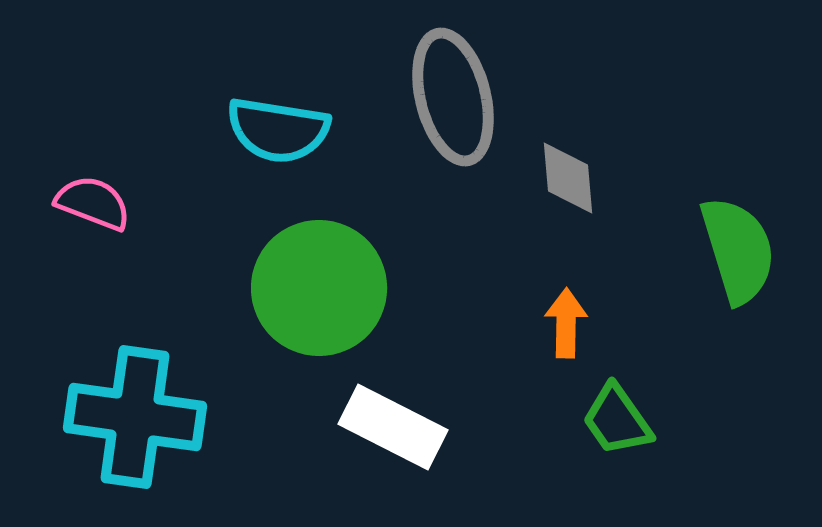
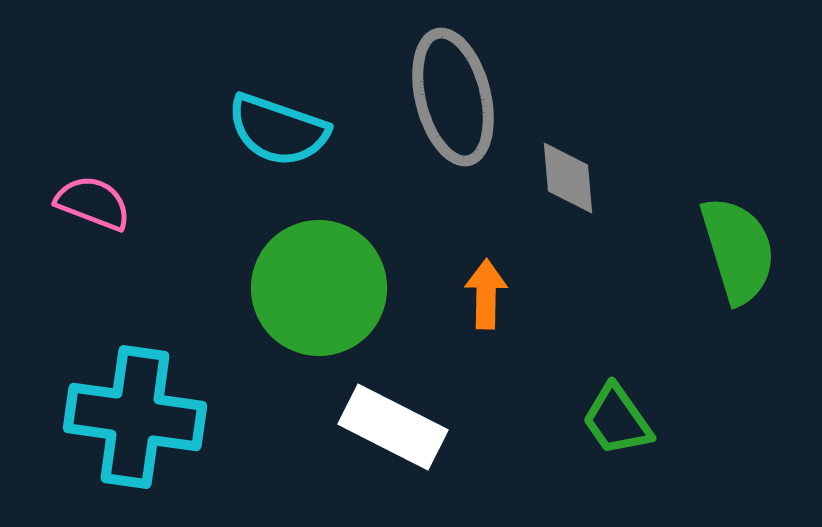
cyan semicircle: rotated 10 degrees clockwise
orange arrow: moved 80 px left, 29 px up
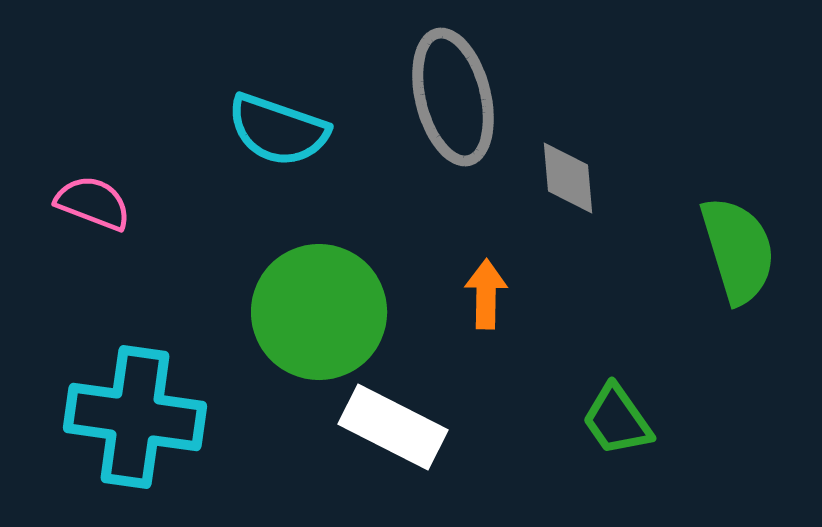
green circle: moved 24 px down
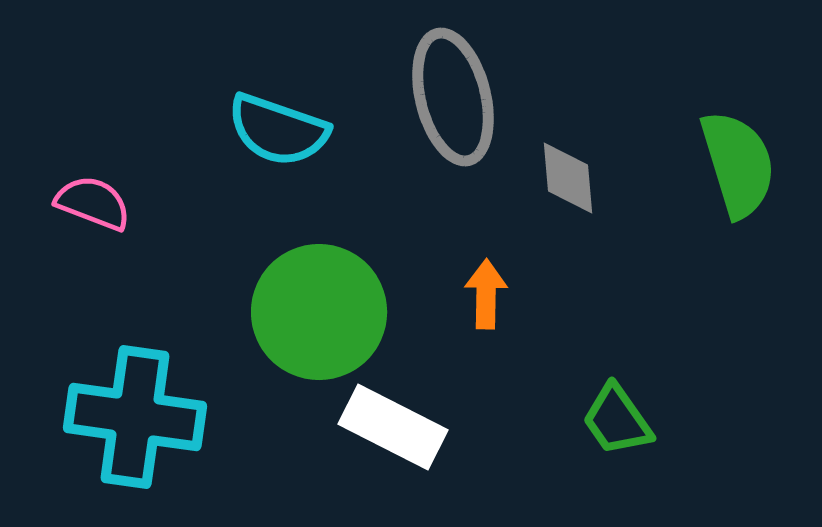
green semicircle: moved 86 px up
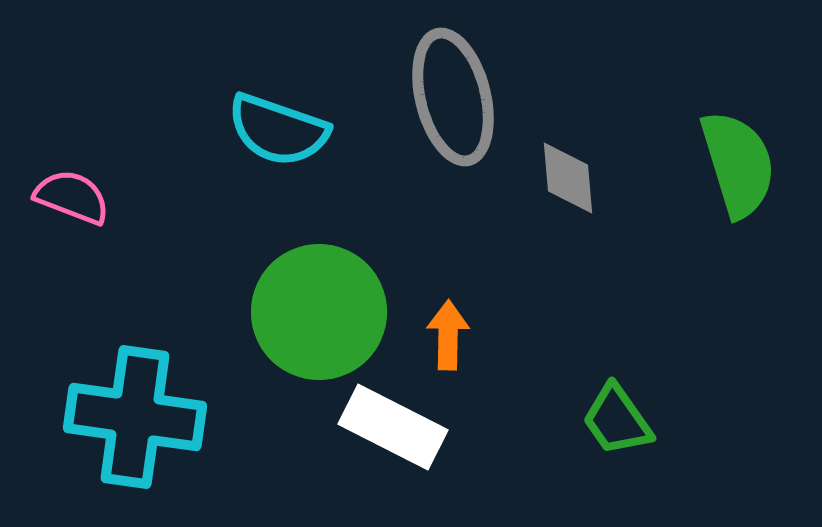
pink semicircle: moved 21 px left, 6 px up
orange arrow: moved 38 px left, 41 px down
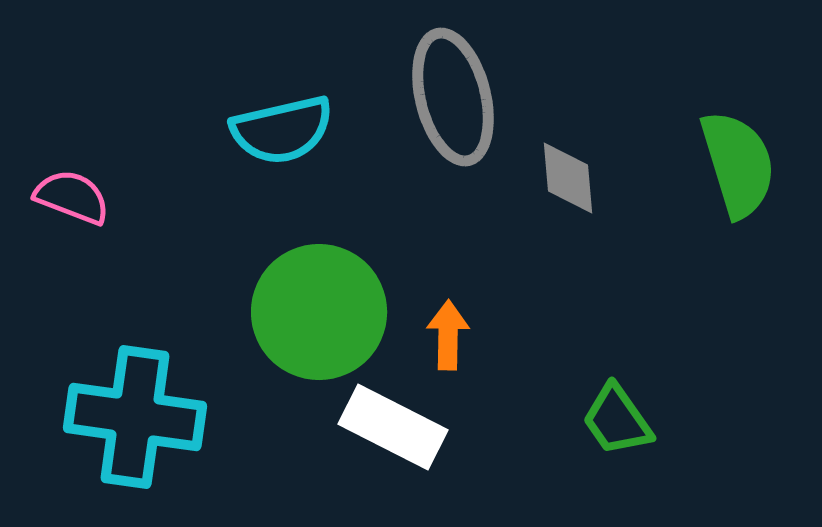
cyan semicircle: moved 4 px right; rotated 32 degrees counterclockwise
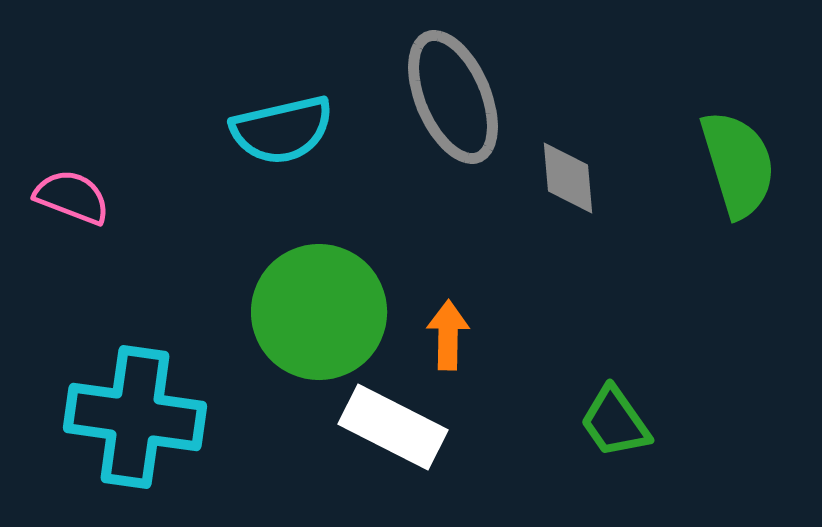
gray ellipse: rotated 9 degrees counterclockwise
green trapezoid: moved 2 px left, 2 px down
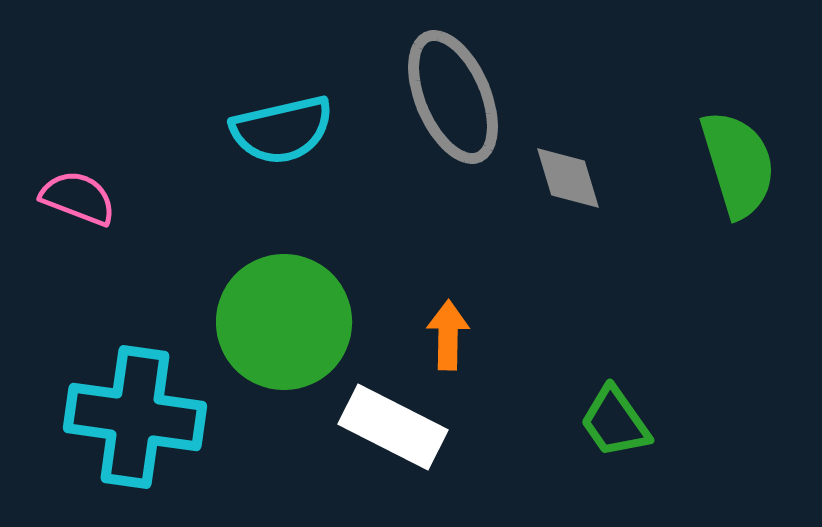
gray diamond: rotated 12 degrees counterclockwise
pink semicircle: moved 6 px right, 1 px down
green circle: moved 35 px left, 10 px down
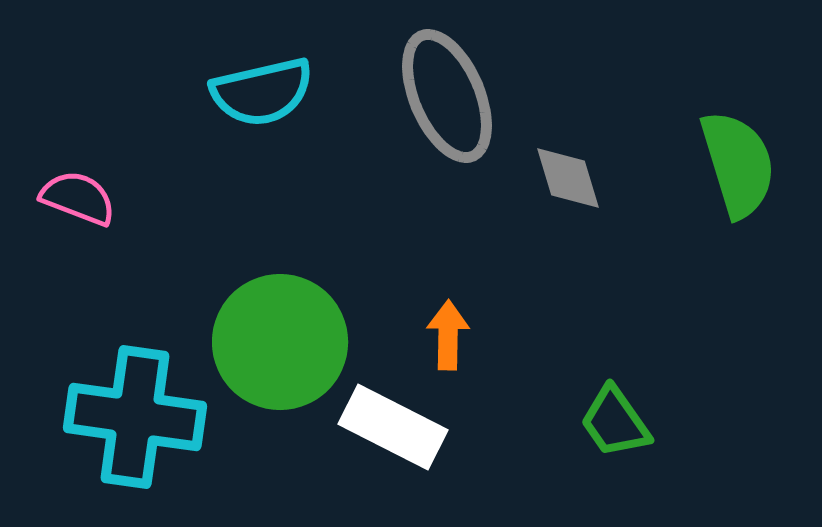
gray ellipse: moved 6 px left, 1 px up
cyan semicircle: moved 20 px left, 38 px up
green circle: moved 4 px left, 20 px down
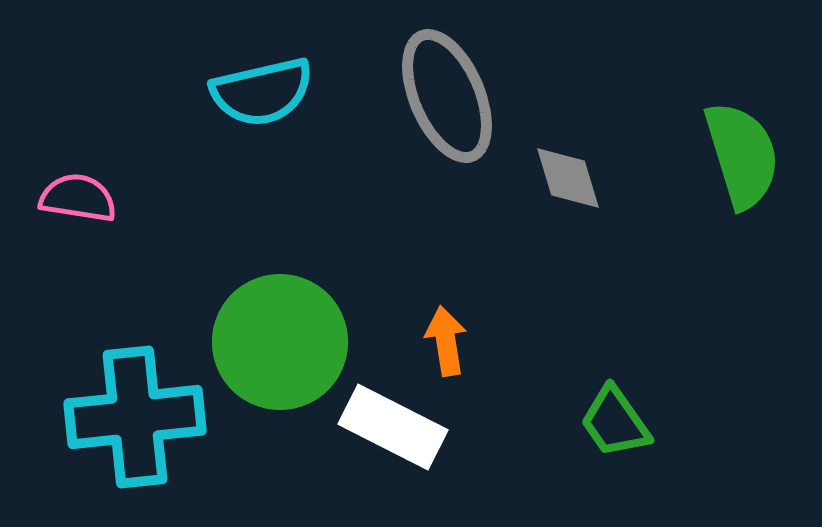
green semicircle: moved 4 px right, 9 px up
pink semicircle: rotated 12 degrees counterclockwise
orange arrow: moved 2 px left, 6 px down; rotated 10 degrees counterclockwise
cyan cross: rotated 14 degrees counterclockwise
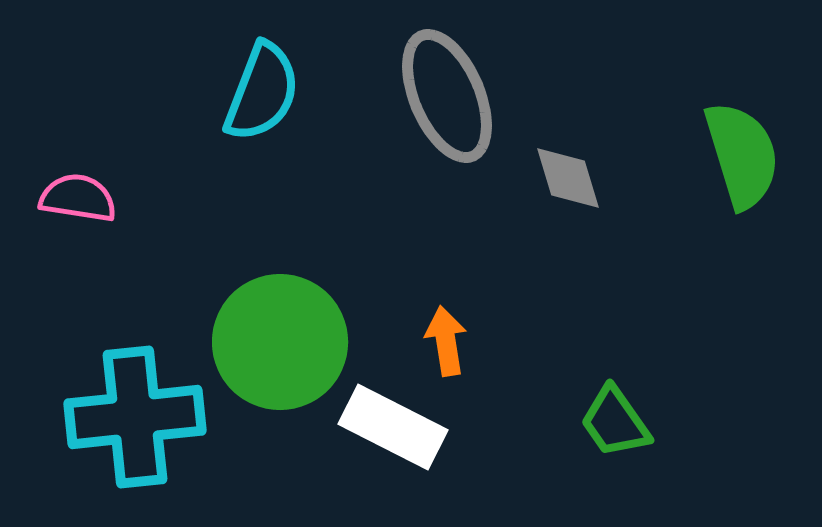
cyan semicircle: rotated 56 degrees counterclockwise
